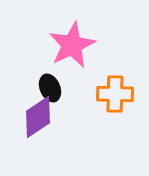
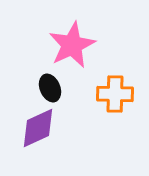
purple diamond: moved 11 px down; rotated 9 degrees clockwise
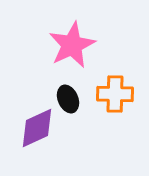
black ellipse: moved 18 px right, 11 px down
purple diamond: moved 1 px left
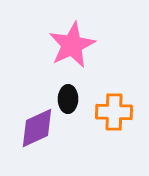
orange cross: moved 1 px left, 18 px down
black ellipse: rotated 24 degrees clockwise
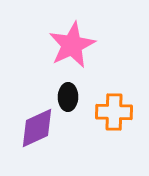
black ellipse: moved 2 px up
